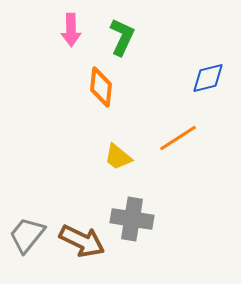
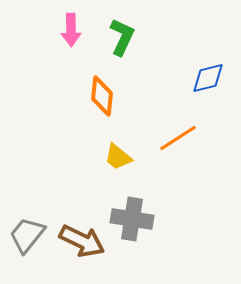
orange diamond: moved 1 px right, 9 px down
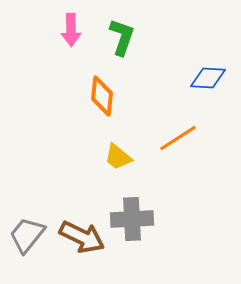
green L-shape: rotated 6 degrees counterclockwise
blue diamond: rotated 18 degrees clockwise
gray cross: rotated 12 degrees counterclockwise
brown arrow: moved 4 px up
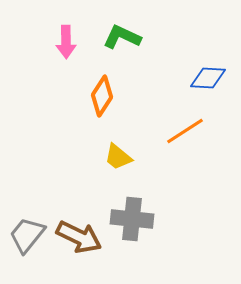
pink arrow: moved 5 px left, 12 px down
green L-shape: rotated 84 degrees counterclockwise
orange diamond: rotated 27 degrees clockwise
orange line: moved 7 px right, 7 px up
gray cross: rotated 9 degrees clockwise
brown arrow: moved 3 px left
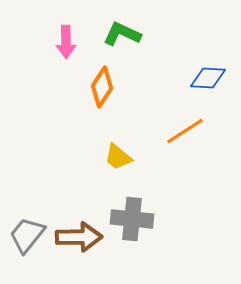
green L-shape: moved 3 px up
orange diamond: moved 9 px up
brown arrow: rotated 27 degrees counterclockwise
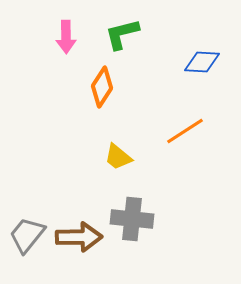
green L-shape: rotated 39 degrees counterclockwise
pink arrow: moved 5 px up
blue diamond: moved 6 px left, 16 px up
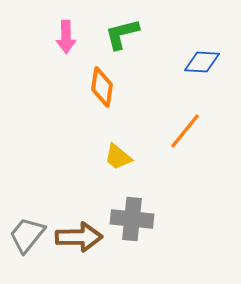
orange diamond: rotated 24 degrees counterclockwise
orange line: rotated 18 degrees counterclockwise
